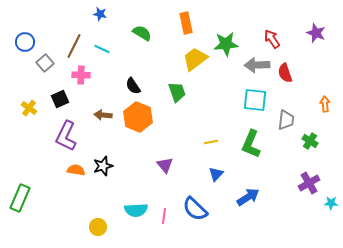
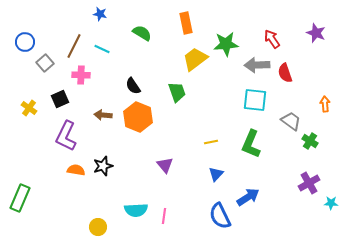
gray trapezoid: moved 5 px right, 1 px down; rotated 60 degrees counterclockwise
blue semicircle: moved 25 px right, 7 px down; rotated 20 degrees clockwise
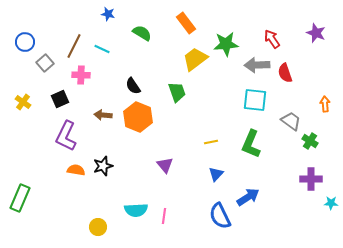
blue star: moved 8 px right
orange rectangle: rotated 25 degrees counterclockwise
yellow cross: moved 6 px left, 6 px up
purple cross: moved 2 px right, 4 px up; rotated 30 degrees clockwise
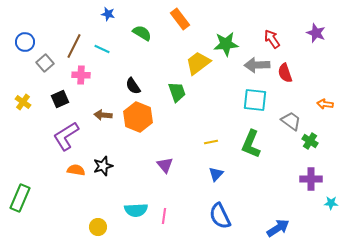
orange rectangle: moved 6 px left, 4 px up
yellow trapezoid: moved 3 px right, 4 px down
orange arrow: rotated 77 degrees counterclockwise
purple L-shape: rotated 32 degrees clockwise
blue arrow: moved 30 px right, 31 px down
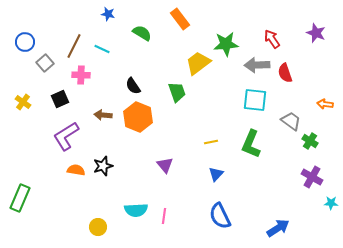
purple cross: moved 1 px right, 2 px up; rotated 30 degrees clockwise
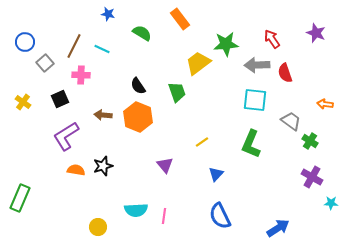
black semicircle: moved 5 px right
yellow line: moved 9 px left; rotated 24 degrees counterclockwise
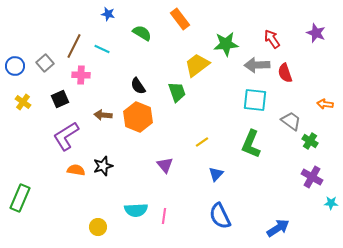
blue circle: moved 10 px left, 24 px down
yellow trapezoid: moved 1 px left, 2 px down
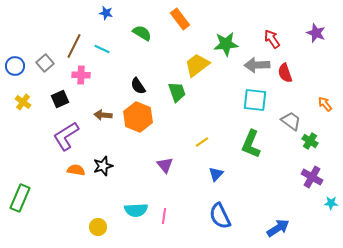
blue star: moved 2 px left, 1 px up
orange arrow: rotated 42 degrees clockwise
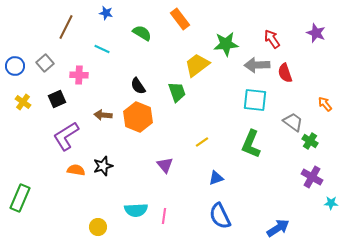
brown line: moved 8 px left, 19 px up
pink cross: moved 2 px left
black square: moved 3 px left
gray trapezoid: moved 2 px right, 1 px down
blue triangle: moved 4 px down; rotated 28 degrees clockwise
